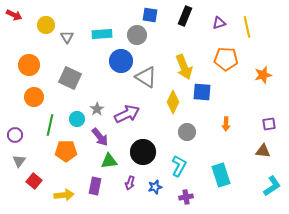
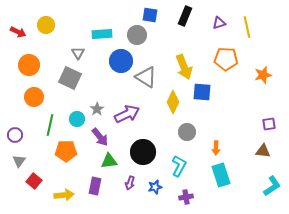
red arrow at (14, 15): moved 4 px right, 17 px down
gray triangle at (67, 37): moved 11 px right, 16 px down
orange arrow at (226, 124): moved 10 px left, 24 px down
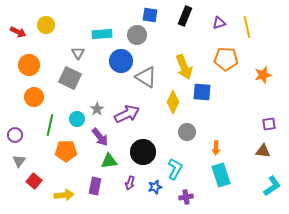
cyan L-shape at (179, 166): moved 4 px left, 3 px down
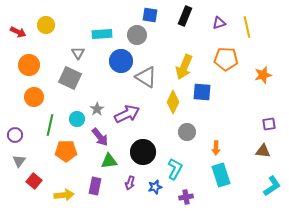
yellow arrow at (184, 67): rotated 45 degrees clockwise
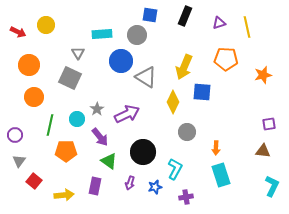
green triangle at (109, 161): rotated 42 degrees clockwise
cyan L-shape at (272, 186): rotated 30 degrees counterclockwise
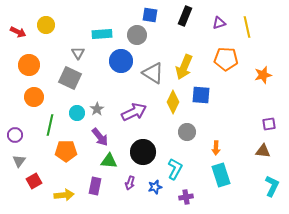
gray triangle at (146, 77): moved 7 px right, 4 px up
blue square at (202, 92): moved 1 px left, 3 px down
purple arrow at (127, 114): moved 7 px right, 2 px up
cyan circle at (77, 119): moved 6 px up
green triangle at (109, 161): rotated 30 degrees counterclockwise
red square at (34, 181): rotated 21 degrees clockwise
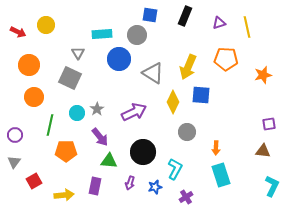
blue circle at (121, 61): moved 2 px left, 2 px up
yellow arrow at (184, 67): moved 4 px right
gray triangle at (19, 161): moved 5 px left, 1 px down
purple cross at (186, 197): rotated 24 degrees counterclockwise
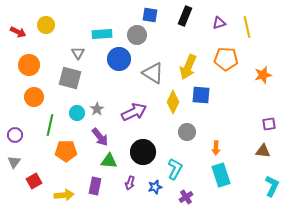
gray square at (70, 78): rotated 10 degrees counterclockwise
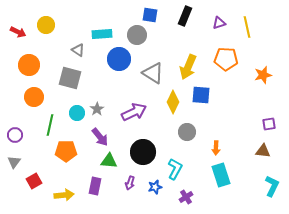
gray triangle at (78, 53): moved 3 px up; rotated 24 degrees counterclockwise
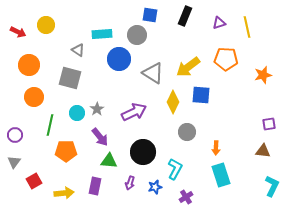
yellow arrow at (188, 67): rotated 30 degrees clockwise
yellow arrow at (64, 195): moved 2 px up
